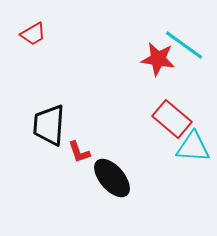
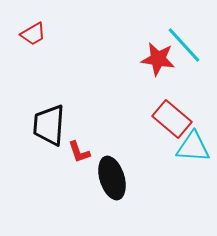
cyan line: rotated 12 degrees clockwise
black ellipse: rotated 24 degrees clockwise
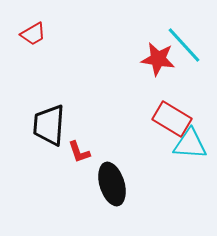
red rectangle: rotated 9 degrees counterclockwise
cyan triangle: moved 3 px left, 3 px up
black ellipse: moved 6 px down
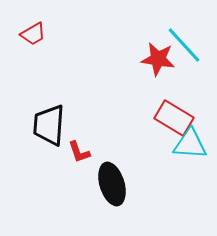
red rectangle: moved 2 px right, 1 px up
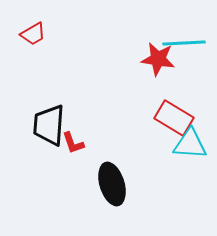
cyan line: moved 2 px up; rotated 51 degrees counterclockwise
red L-shape: moved 6 px left, 9 px up
